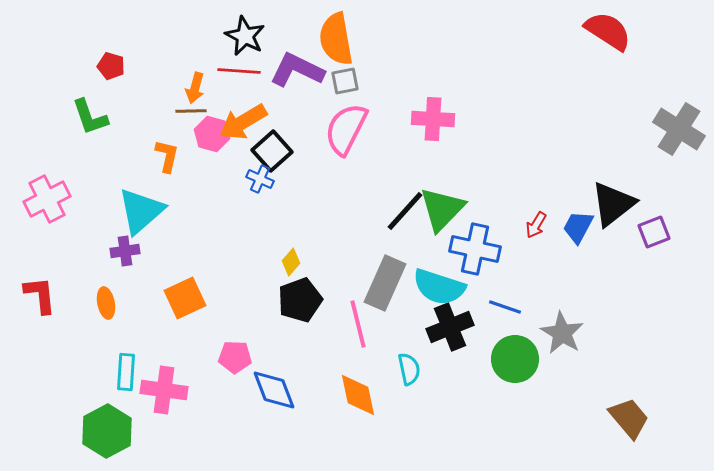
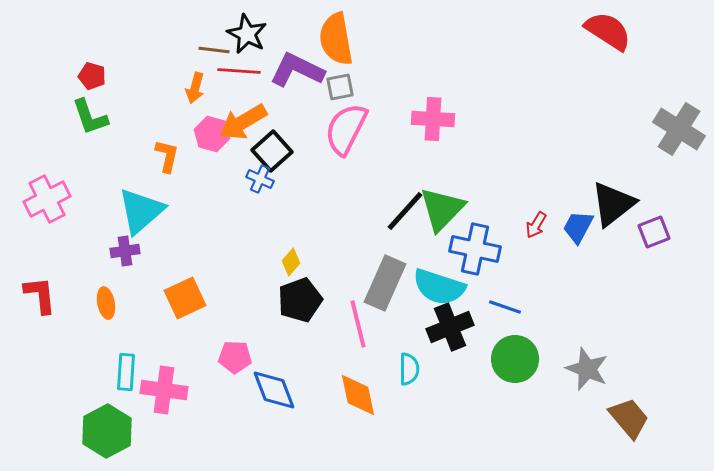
black star at (245, 36): moved 2 px right, 2 px up
red pentagon at (111, 66): moved 19 px left, 10 px down
gray square at (345, 81): moved 5 px left, 6 px down
brown line at (191, 111): moved 23 px right, 61 px up; rotated 8 degrees clockwise
gray star at (562, 333): moved 25 px right, 36 px down; rotated 9 degrees counterclockwise
cyan semicircle at (409, 369): rotated 12 degrees clockwise
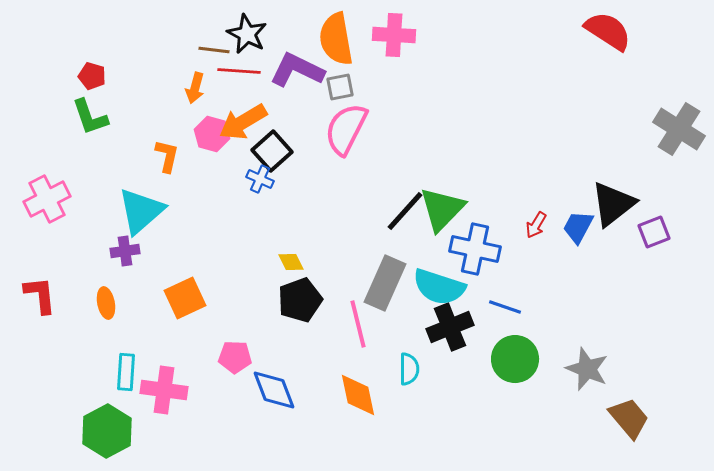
pink cross at (433, 119): moved 39 px left, 84 px up
yellow diamond at (291, 262): rotated 68 degrees counterclockwise
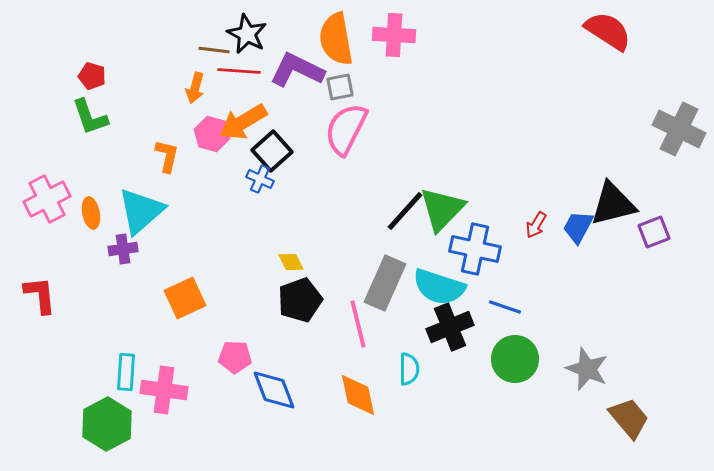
gray cross at (679, 129): rotated 6 degrees counterclockwise
black triangle at (613, 204): rotated 24 degrees clockwise
purple cross at (125, 251): moved 2 px left, 2 px up
orange ellipse at (106, 303): moved 15 px left, 90 px up
green hexagon at (107, 431): moved 7 px up
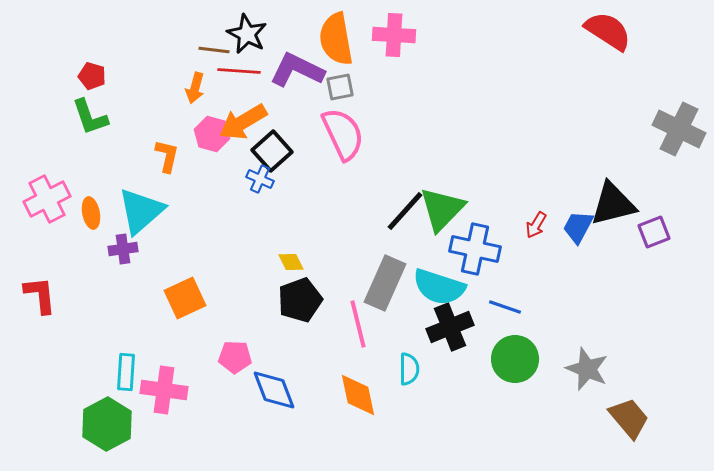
pink semicircle at (346, 129): moved 3 px left, 5 px down; rotated 128 degrees clockwise
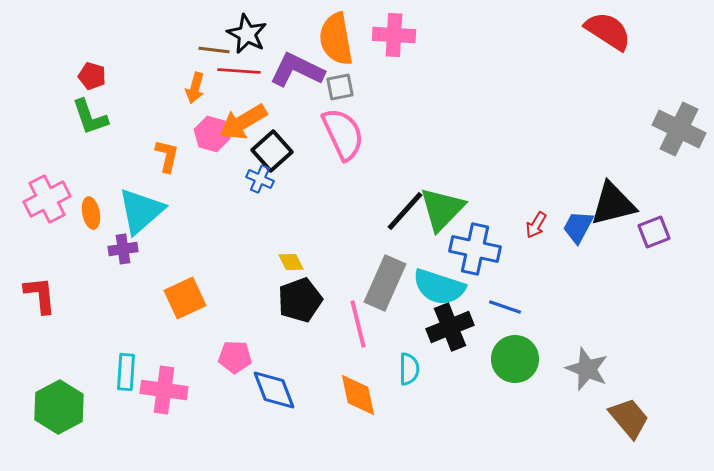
green hexagon at (107, 424): moved 48 px left, 17 px up
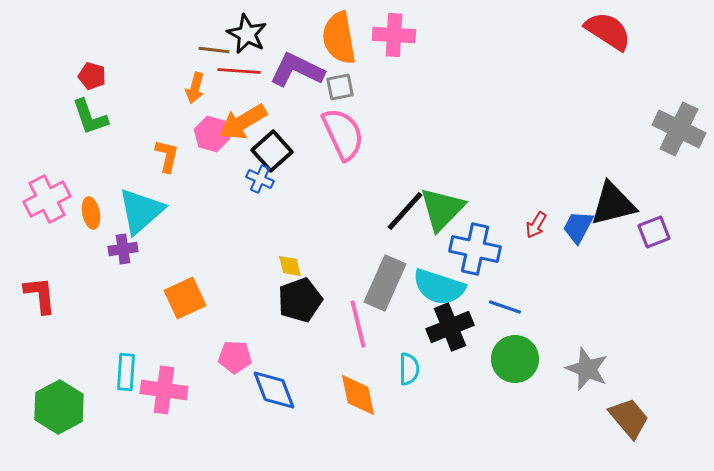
orange semicircle at (336, 39): moved 3 px right, 1 px up
yellow diamond at (291, 262): moved 1 px left, 4 px down; rotated 12 degrees clockwise
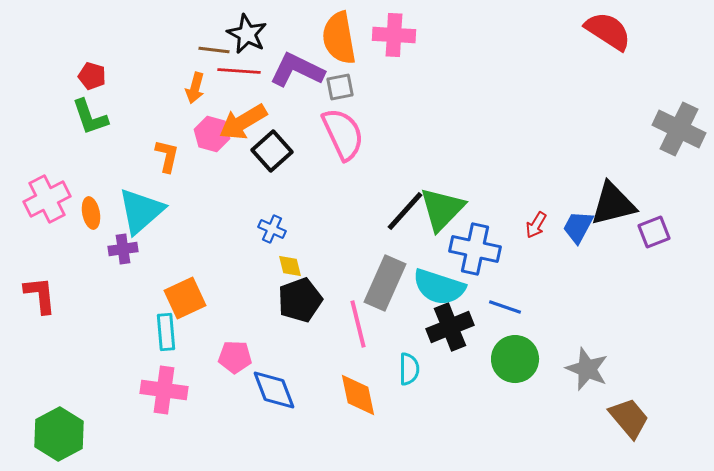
blue cross at (260, 179): moved 12 px right, 50 px down
cyan rectangle at (126, 372): moved 40 px right, 40 px up; rotated 9 degrees counterclockwise
green hexagon at (59, 407): moved 27 px down
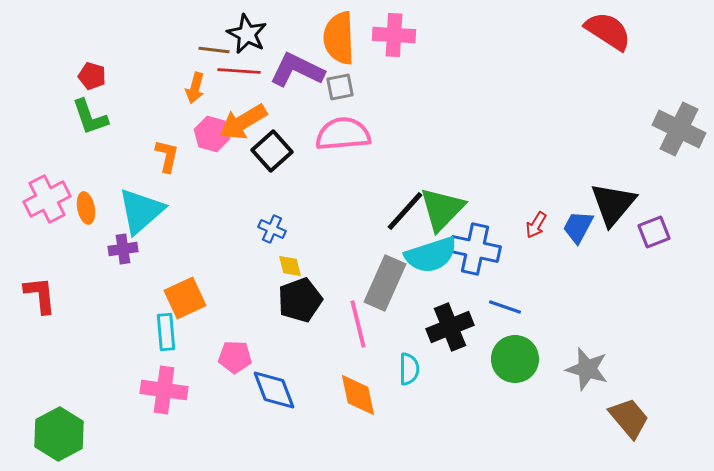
orange semicircle at (339, 38): rotated 8 degrees clockwise
pink semicircle at (343, 134): rotated 70 degrees counterclockwise
black triangle at (613, 204): rotated 36 degrees counterclockwise
orange ellipse at (91, 213): moved 5 px left, 5 px up
cyan semicircle at (439, 287): moved 8 px left, 32 px up; rotated 36 degrees counterclockwise
gray star at (587, 369): rotated 6 degrees counterclockwise
